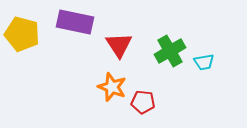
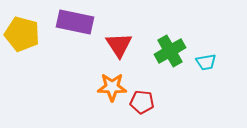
cyan trapezoid: moved 2 px right
orange star: rotated 20 degrees counterclockwise
red pentagon: moved 1 px left
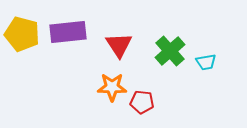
purple rectangle: moved 7 px left, 10 px down; rotated 18 degrees counterclockwise
green cross: rotated 12 degrees counterclockwise
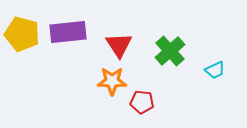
cyan trapezoid: moved 9 px right, 8 px down; rotated 15 degrees counterclockwise
orange star: moved 6 px up
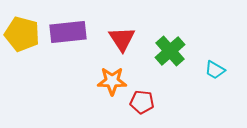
red triangle: moved 3 px right, 6 px up
cyan trapezoid: rotated 55 degrees clockwise
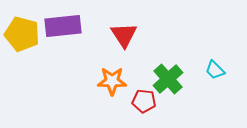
purple rectangle: moved 5 px left, 6 px up
red triangle: moved 2 px right, 4 px up
green cross: moved 2 px left, 28 px down
cyan trapezoid: rotated 15 degrees clockwise
red pentagon: moved 2 px right, 1 px up
